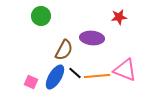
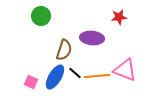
brown semicircle: rotated 10 degrees counterclockwise
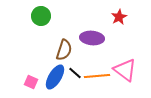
red star: rotated 21 degrees counterclockwise
pink triangle: rotated 15 degrees clockwise
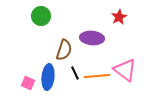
black line: rotated 24 degrees clockwise
blue ellipse: moved 7 px left; rotated 25 degrees counterclockwise
pink square: moved 3 px left, 1 px down
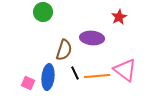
green circle: moved 2 px right, 4 px up
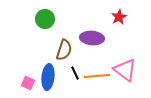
green circle: moved 2 px right, 7 px down
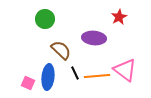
purple ellipse: moved 2 px right
brown semicircle: moved 3 px left; rotated 65 degrees counterclockwise
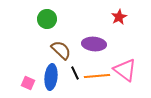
green circle: moved 2 px right
purple ellipse: moved 6 px down
blue ellipse: moved 3 px right
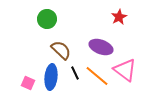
purple ellipse: moved 7 px right, 3 px down; rotated 15 degrees clockwise
orange line: rotated 45 degrees clockwise
